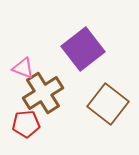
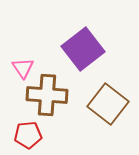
pink triangle: rotated 35 degrees clockwise
brown cross: moved 4 px right, 2 px down; rotated 36 degrees clockwise
red pentagon: moved 2 px right, 11 px down
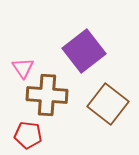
purple square: moved 1 px right, 2 px down
red pentagon: rotated 12 degrees clockwise
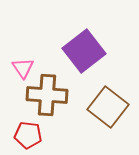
brown square: moved 3 px down
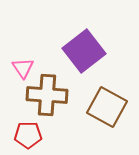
brown square: moved 1 px left; rotated 9 degrees counterclockwise
red pentagon: rotated 8 degrees counterclockwise
